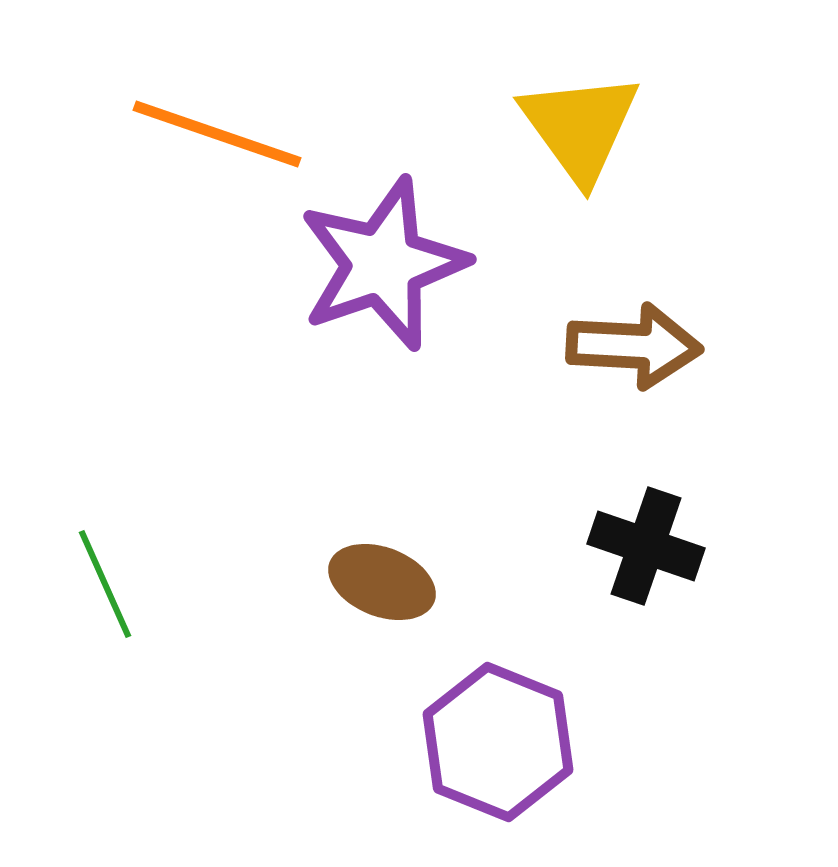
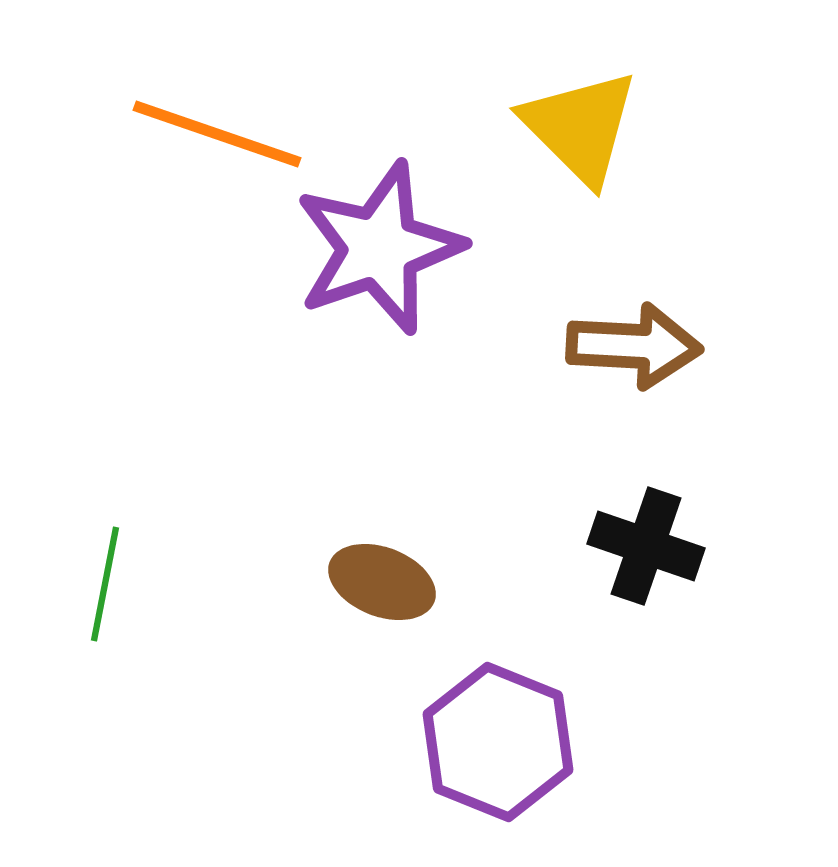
yellow triangle: rotated 9 degrees counterclockwise
purple star: moved 4 px left, 16 px up
green line: rotated 35 degrees clockwise
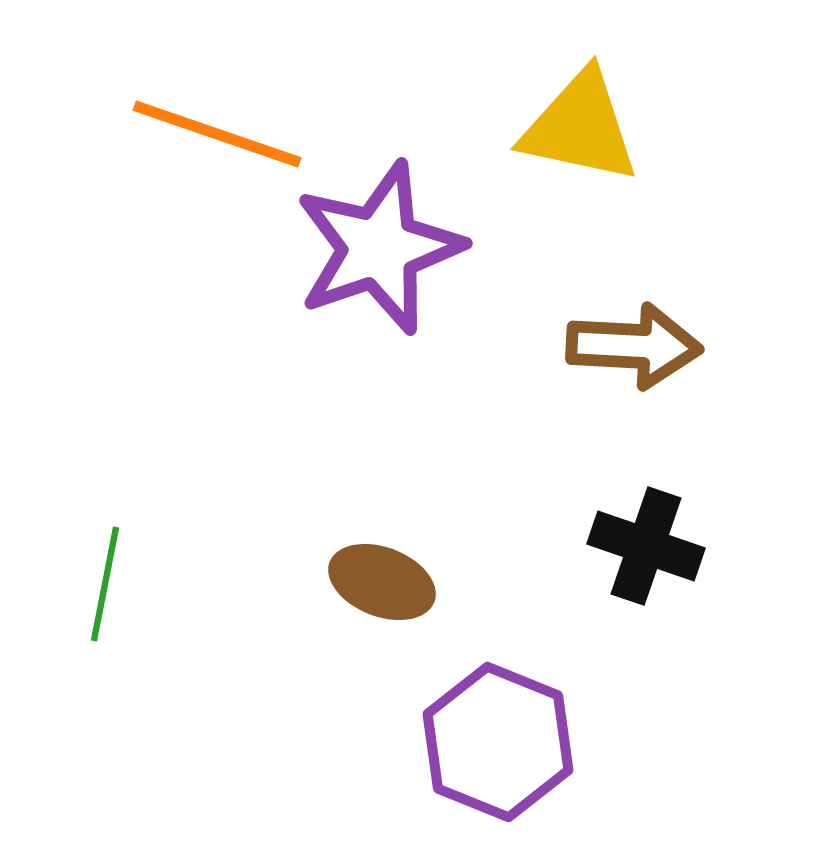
yellow triangle: rotated 33 degrees counterclockwise
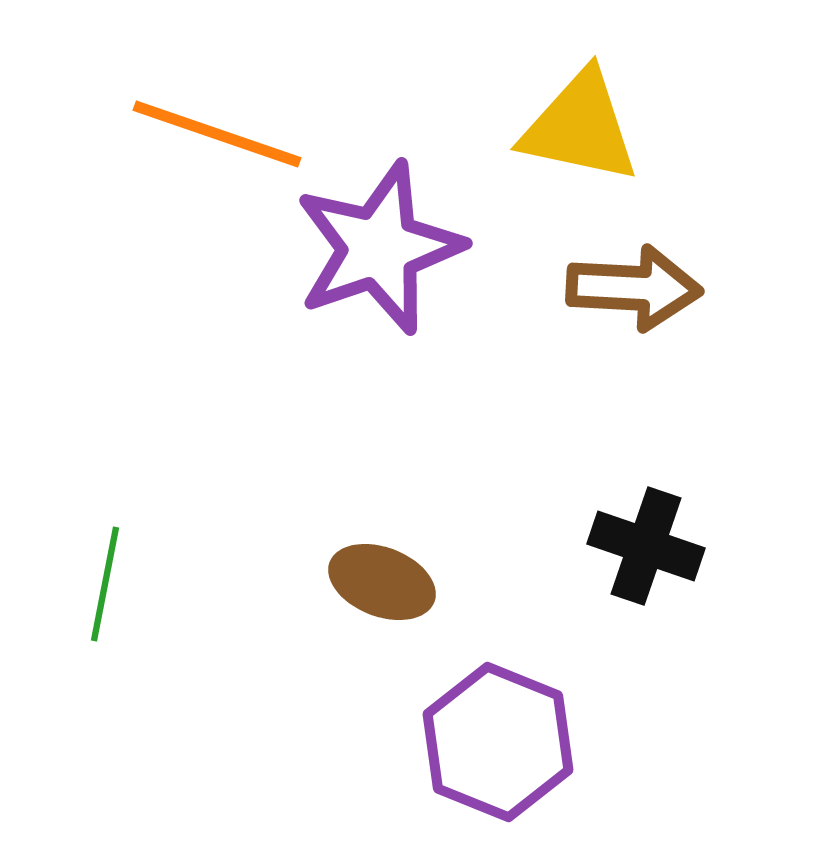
brown arrow: moved 58 px up
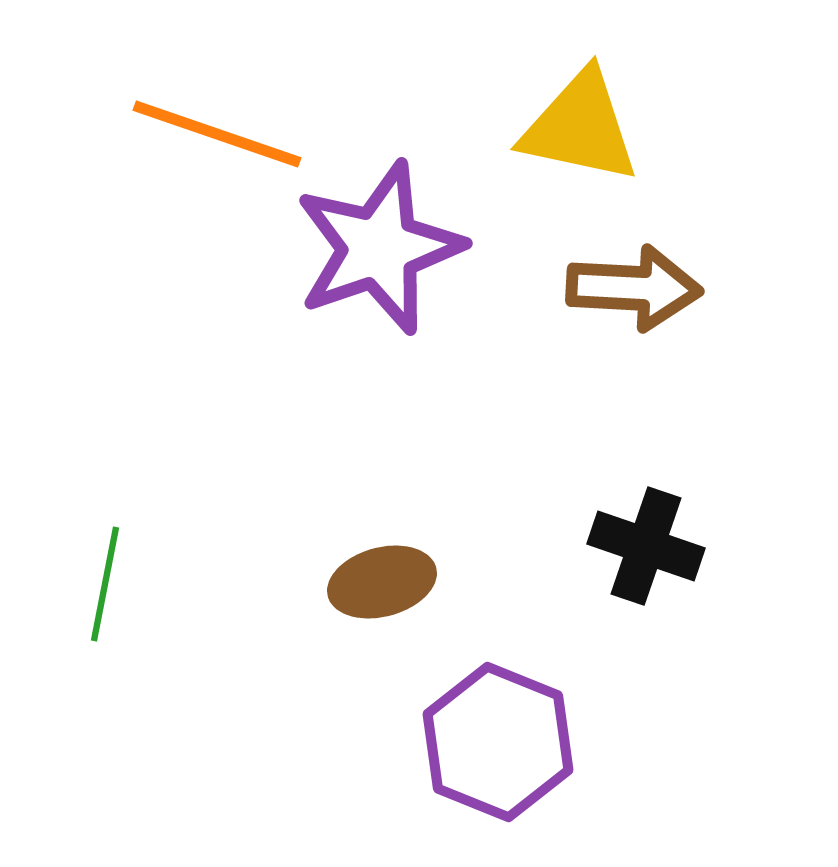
brown ellipse: rotated 36 degrees counterclockwise
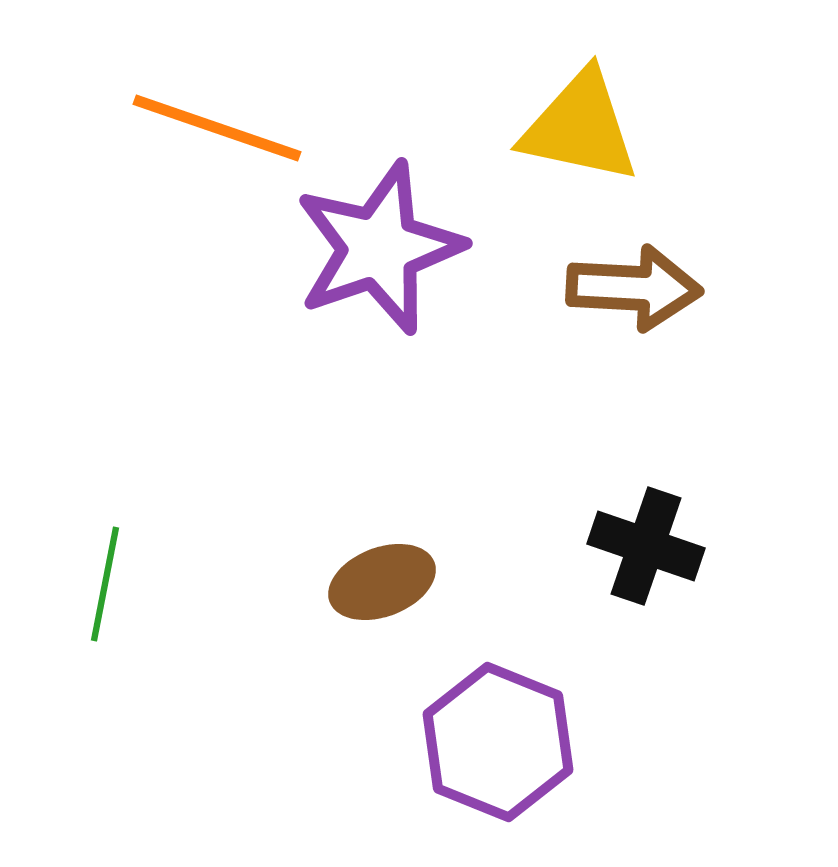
orange line: moved 6 px up
brown ellipse: rotated 6 degrees counterclockwise
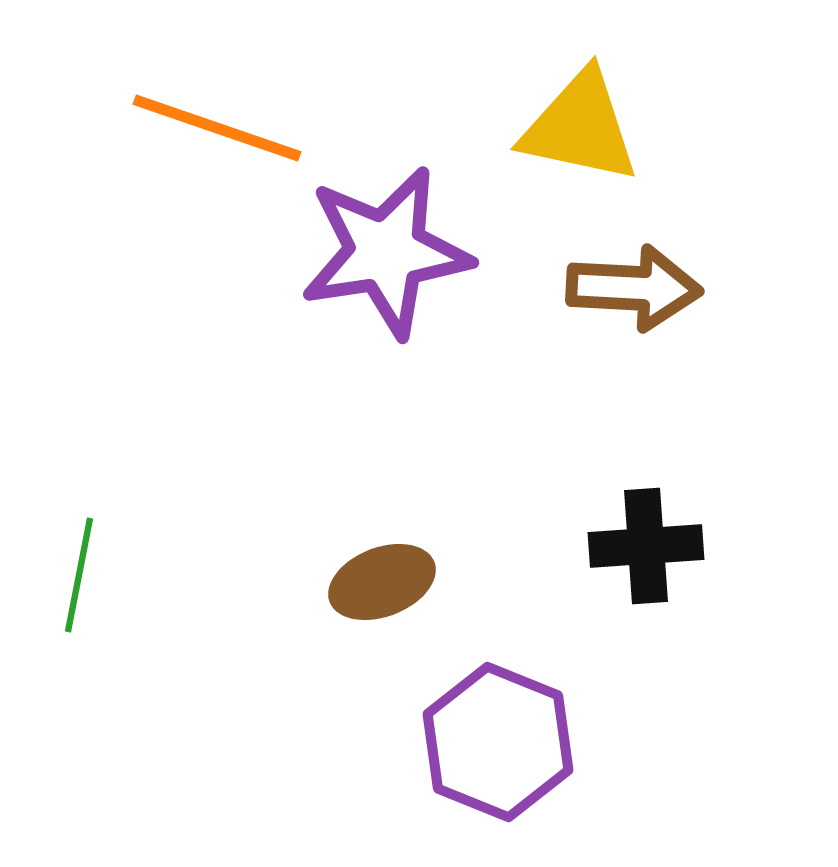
purple star: moved 7 px right, 4 px down; rotated 10 degrees clockwise
black cross: rotated 23 degrees counterclockwise
green line: moved 26 px left, 9 px up
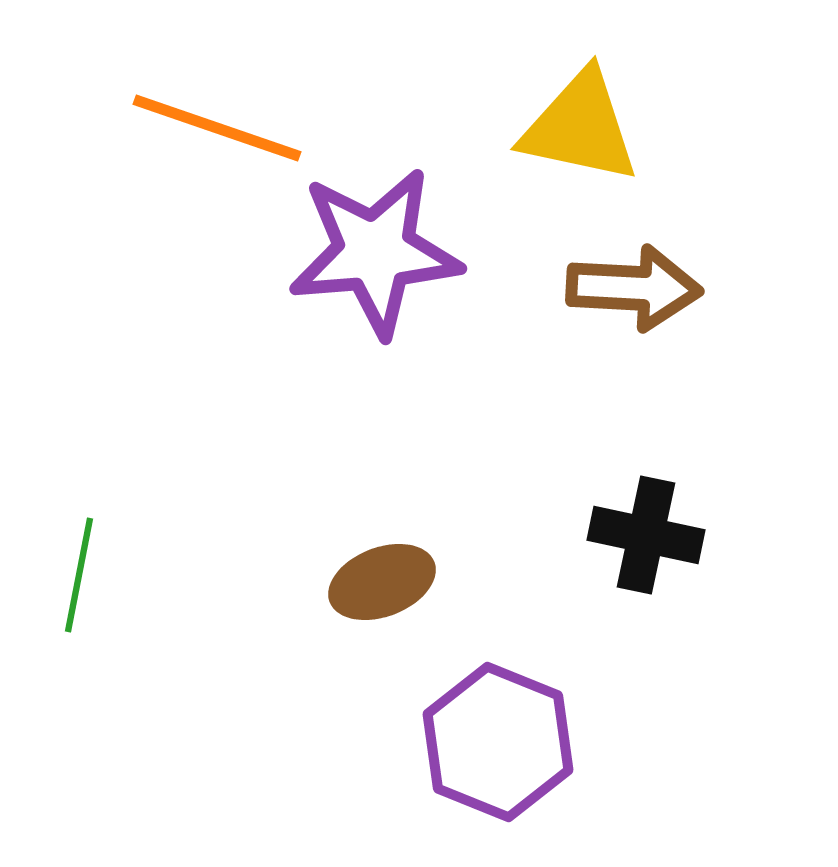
purple star: moved 11 px left; rotated 4 degrees clockwise
black cross: moved 11 px up; rotated 16 degrees clockwise
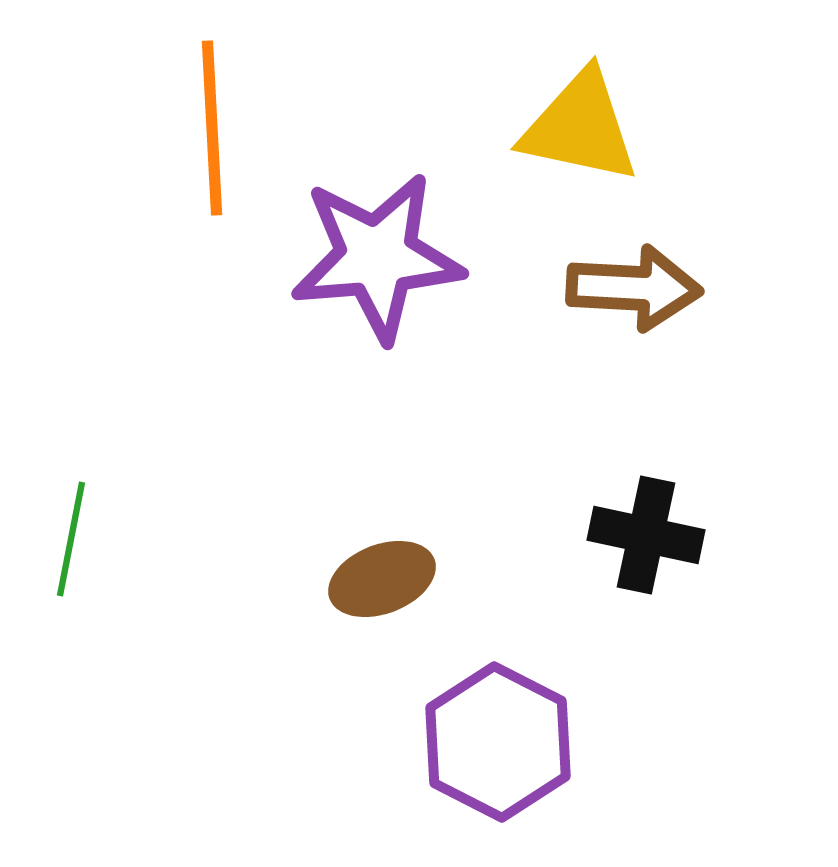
orange line: moved 5 px left; rotated 68 degrees clockwise
purple star: moved 2 px right, 5 px down
green line: moved 8 px left, 36 px up
brown ellipse: moved 3 px up
purple hexagon: rotated 5 degrees clockwise
